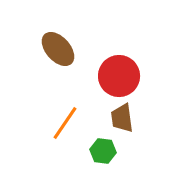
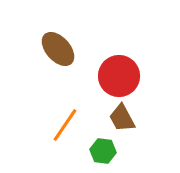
brown trapezoid: rotated 20 degrees counterclockwise
orange line: moved 2 px down
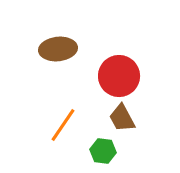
brown ellipse: rotated 54 degrees counterclockwise
orange line: moved 2 px left
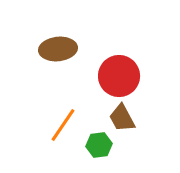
green hexagon: moved 4 px left, 6 px up; rotated 15 degrees counterclockwise
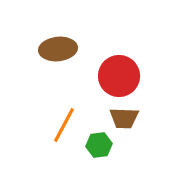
brown trapezoid: moved 2 px right; rotated 60 degrees counterclockwise
orange line: moved 1 px right; rotated 6 degrees counterclockwise
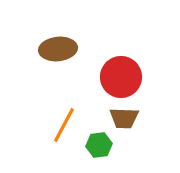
red circle: moved 2 px right, 1 px down
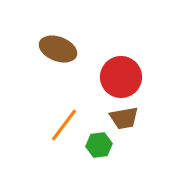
brown ellipse: rotated 27 degrees clockwise
brown trapezoid: rotated 12 degrees counterclockwise
orange line: rotated 9 degrees clockwise
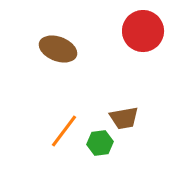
red circle: moved 22 px right, 46 px up
orange line: moved 6 px down
green hexagon: moved 1 px right, 2 px up
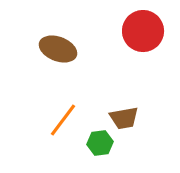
orange line: moved 1 px left, 11 px up
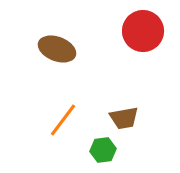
brown ellipse: moved 1 px left
green hexagon: moved 3 px right, 7 px down
